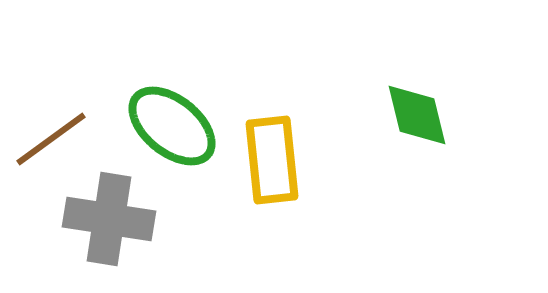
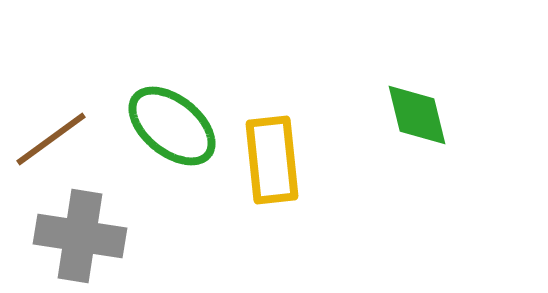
gray cross: moved 29 px left, 17 px down
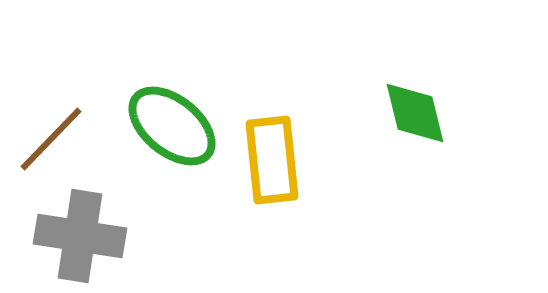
green diamond: moved 2 px left, 2 px up
brown line: rotated 10 degrees counterclockwise
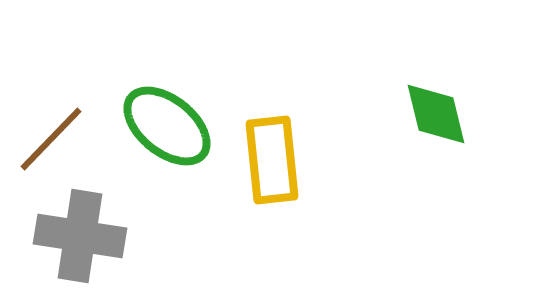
green diamond: moved 21 px right, 1 px down
green ellipse: moved 5 px left
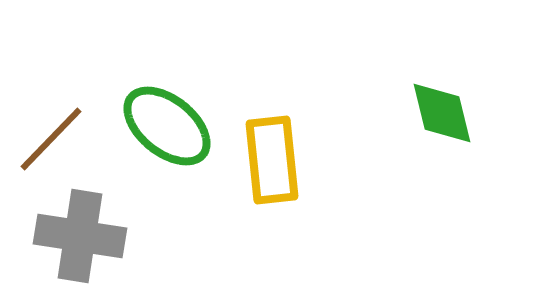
green diamond: moved 6 px right, 1 px up
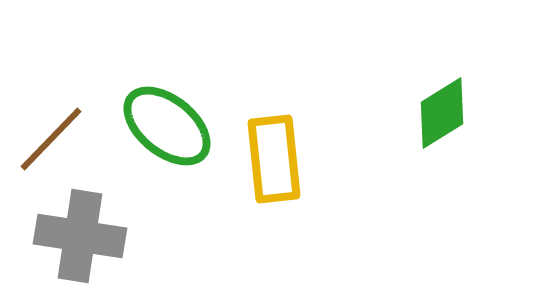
green diamond: rotated 72 degrees clockwise
yellow rectangle: moved 2 px right, 1 px up
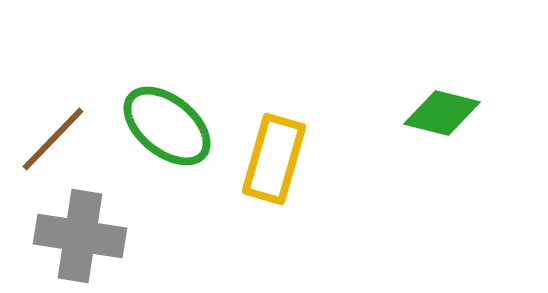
green diamond: rotated 46 degrees clockwise
brown line: moved 2 px right
yellow rectangle: rotated 22 degrees clockwise
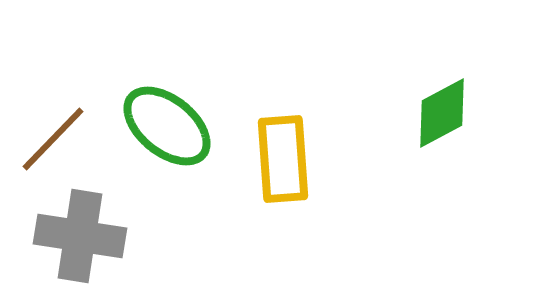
green diamond: rotated 42 degrees counterclockwise
yellow rectangle: moved 9 px right; rotated 20 degrees counterclockwise
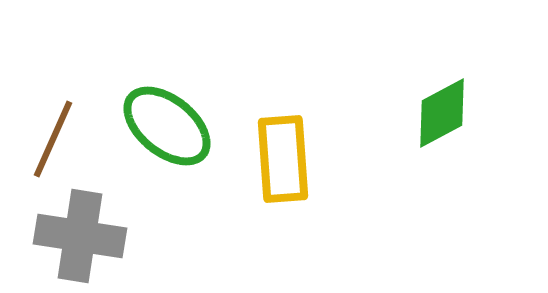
brown line: rotated 20 degrees counterclockwise
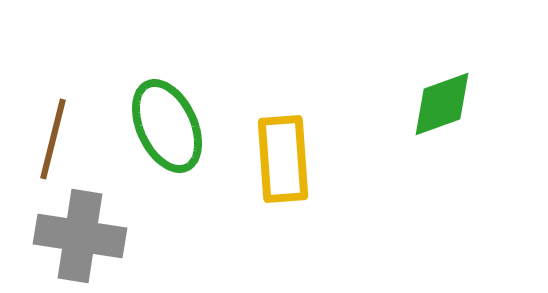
green diamond: moved 9 px up; rotated 8 degrees clockwise
green ellipse: rotated 26 degrees clockwise
brown line: rotated 10 degrees counterclockwise
